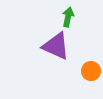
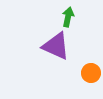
orange circle: moved 2 px down
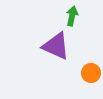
green arrow: moved 4 px right, 1 px up
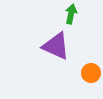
green arrow: moved 1 px left, 2 px up
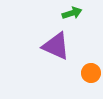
green arrow: moved 1 px right, 1 px up; rotated 60 degrees clockwise
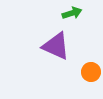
orange circle: moved 1 px up
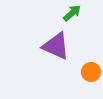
green arrow: rotated 24 degrees counterclockwise
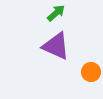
green arrow: moved 16 px left
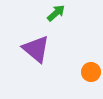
purple triangle: moved 20 px left, 3 px down; rotated 16 degrees clockwise
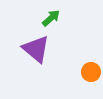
green arrow: moved 5 px left, 5 px down
